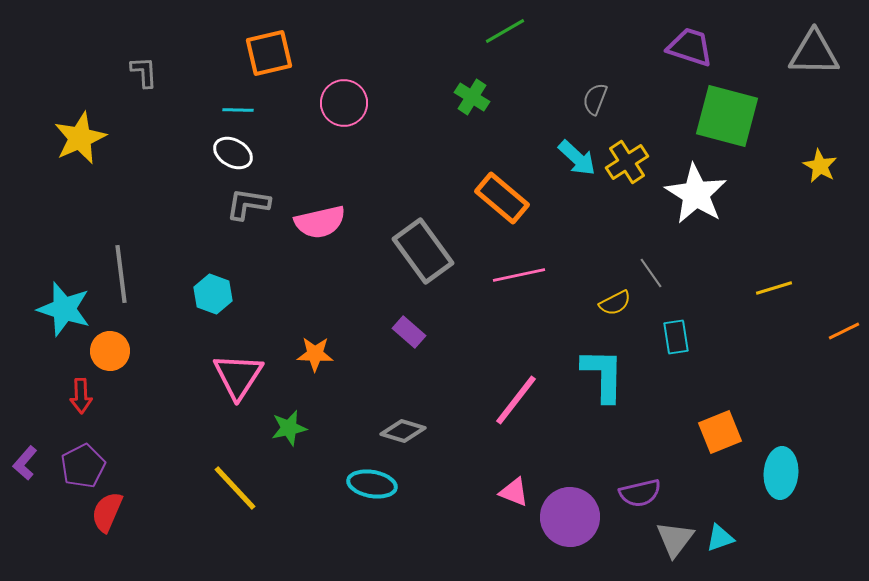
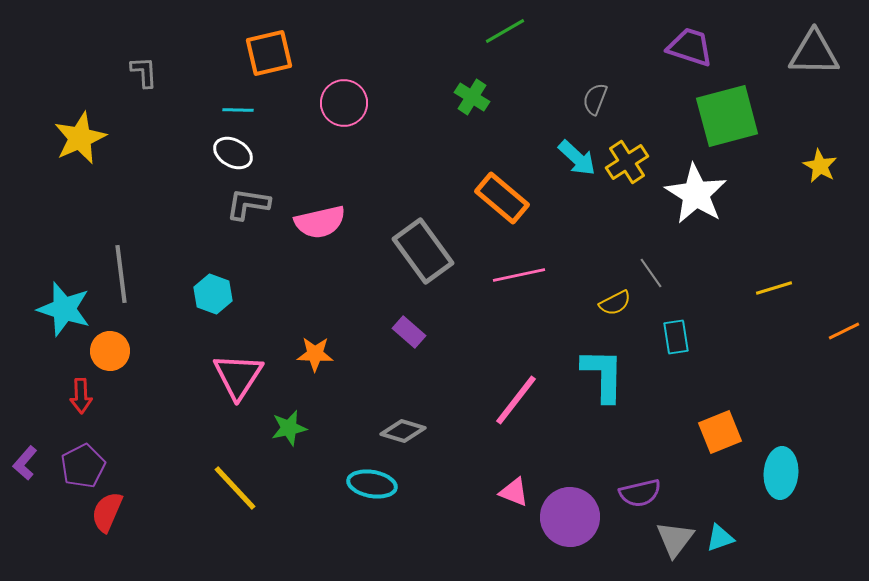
green square at (727, 116): rotated 30 degrees counterclockwise
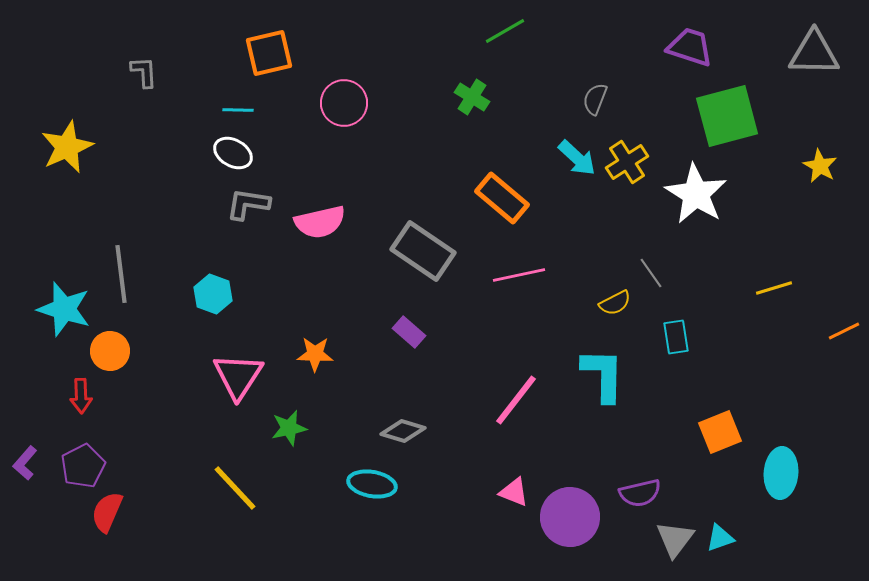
yellow star at (80, 138): moved 13 px left, 9 px down
gray rectangle at (423, 251): rotated 20 degrees counterclockwise
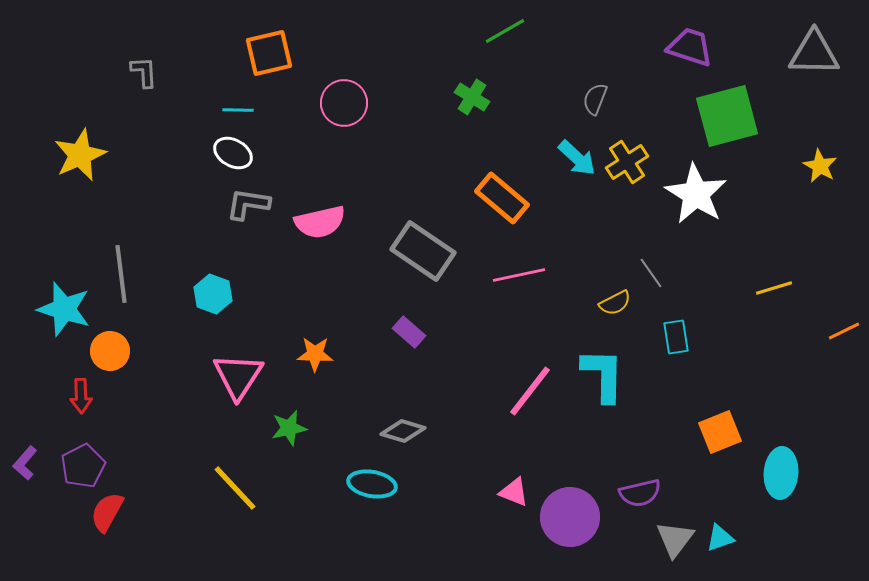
yellow star at (67, 147): moved 13 px right, 8 px down
pink line at (516, 400): moved 14 px right, 9 px up
red semicircle at (107, 512): rotated 6 degrees clockwise
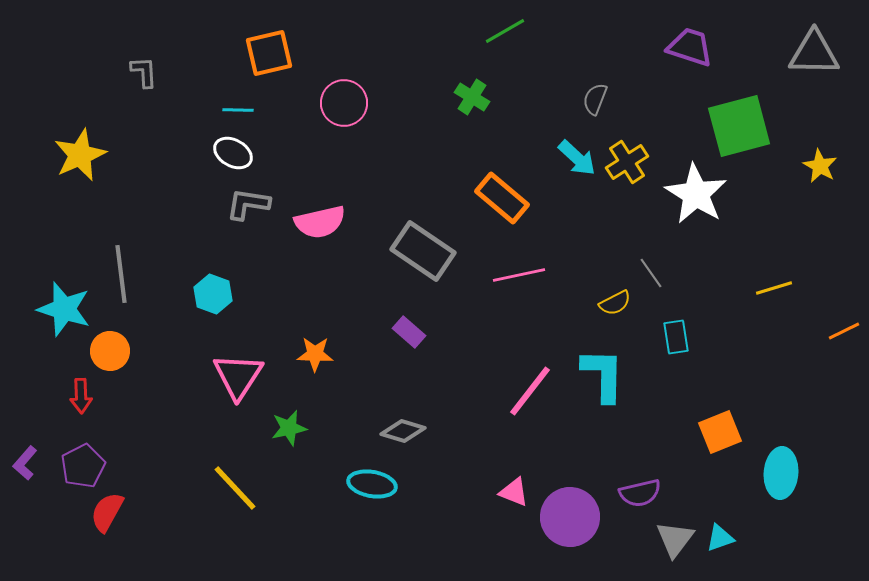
green square at (727, 116): moved 12 px right, 10 px down
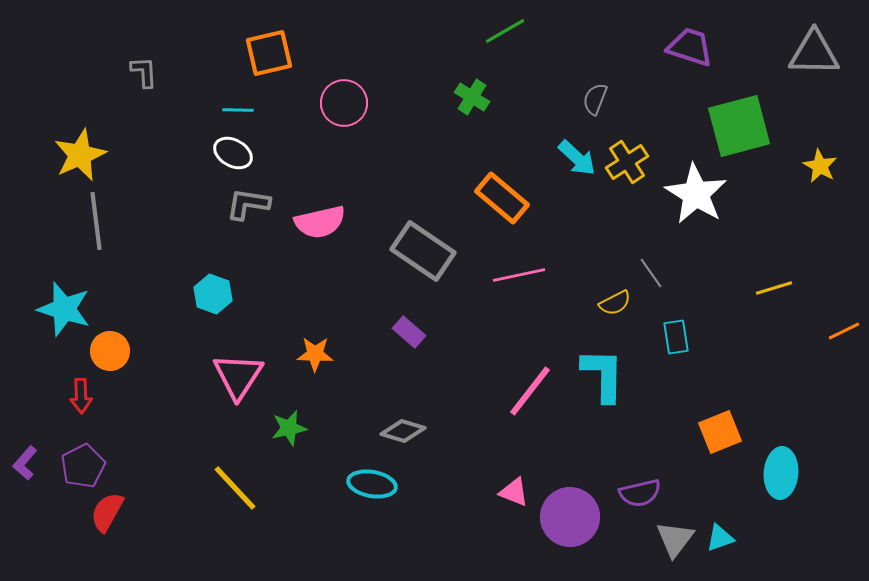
gray line at (121, 274): moved 25 px left, 53 px up
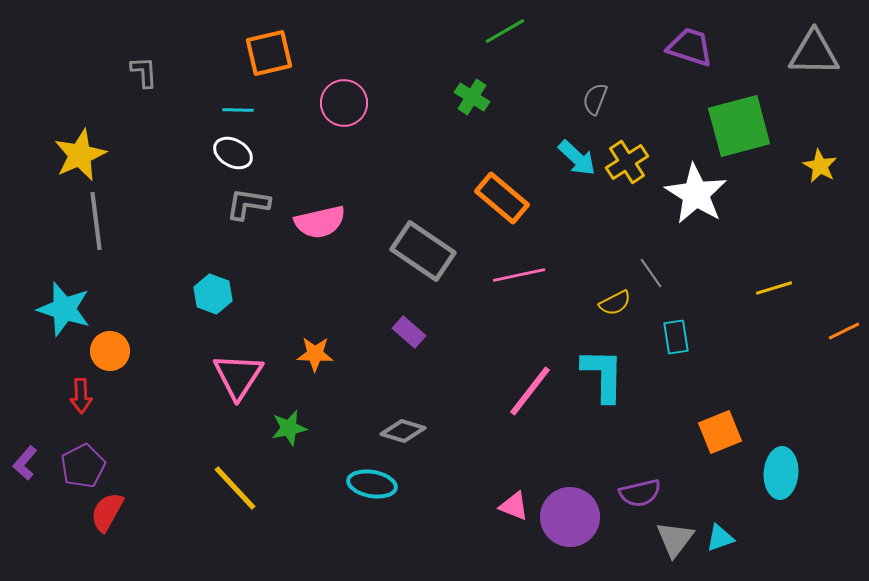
pink triangle at (514, 492): moved 14 px down
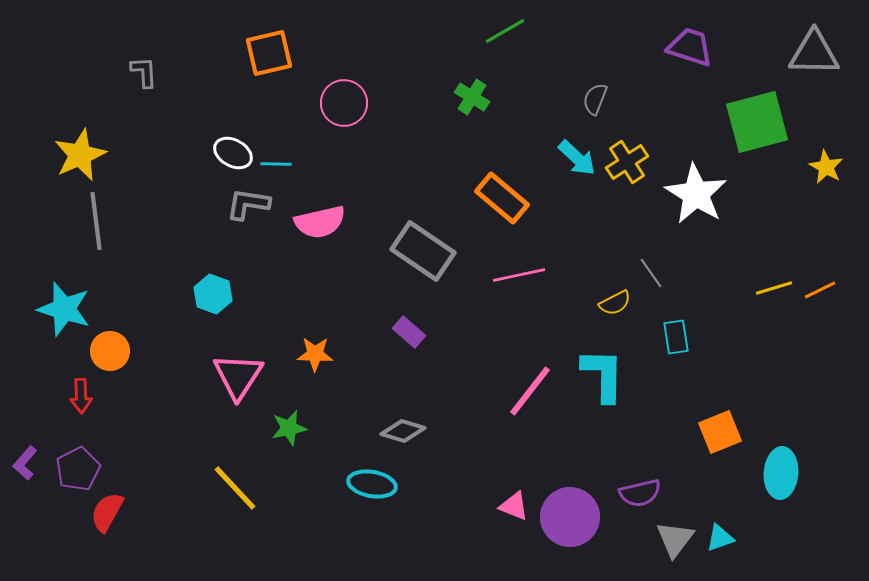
cyan line at (238, 110): moved 38 px right, 54 px down
green square at (739, 126): moved 18 px right, 4 px up
yellow star at (820, 166): moved 6 px right, 1 px down
orange line at (844, 331): moved 24 px left, 41 px up
purple pentagon at (83, 466): moved 5 px left, 3 px down
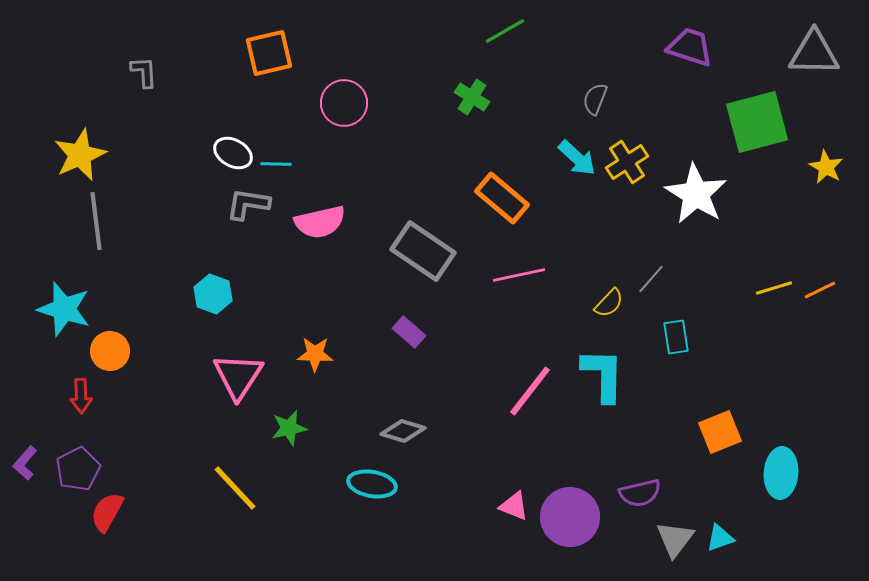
gray line at (651, 273): moved 6 px down; rotated 76 degrees clockwise
yellow semicircle at (615, 303): moved 6 px left; rotated 20 degrees counterclockwise
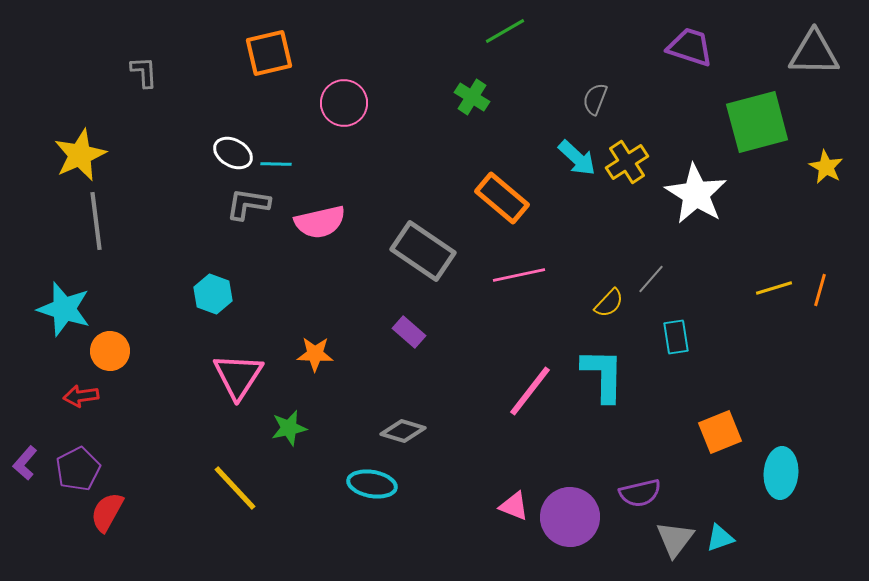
orange line at (820, 290): rotated 48 degrees counterclockwise
red arrow at (81, 396): rotated 84 degrees clockwise
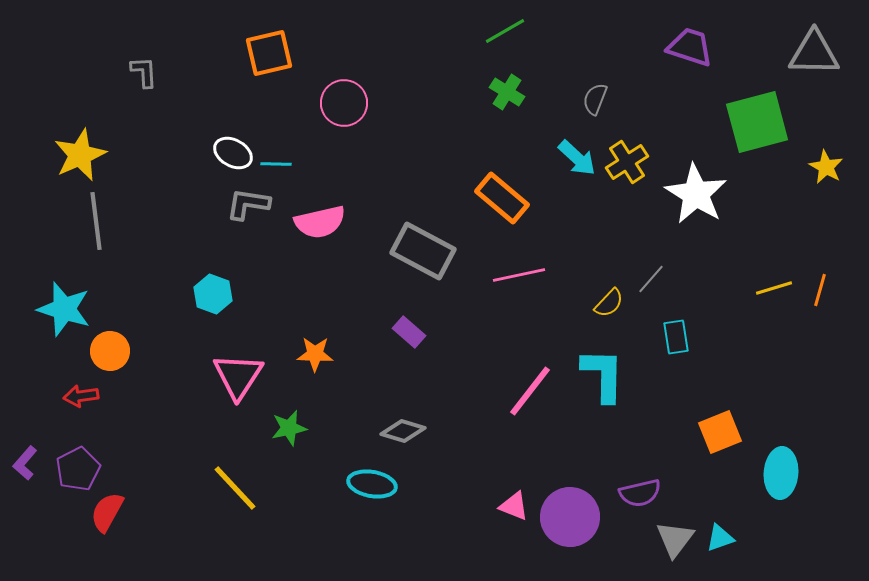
green cross at (472, 97): moved 35 px right, 5 px up
gray rectangle at (423, 251): rotated 6 degrees counterclockwise
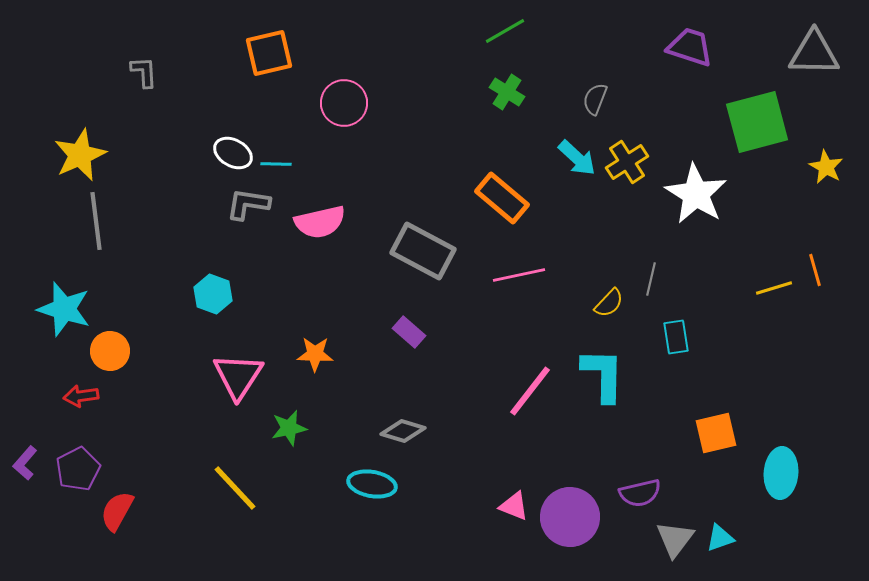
gray line at (651, 279): rotated 28 degrees counterclockwise
orange line at (820, 290): moved 5 px left, 20 px up; rotated 32 degrees counterclockwise
orange square at (720, 432): moved 4 px left, 1 px down; rotated 9 degrees clockwise
red semicircle at (107, 512): moved 10 px right, 1 px up
